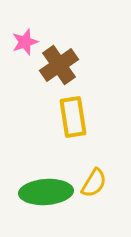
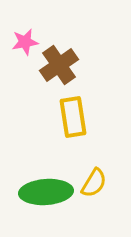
pink star: rotated 8 degrees clockwise
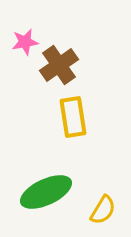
yellow semicircle: moved 9 px right, 27 px down
green ellipse: rotated 21 degrees counterclockwise
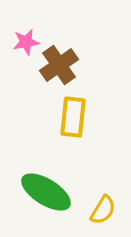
pink star: moved 1 px right
yellow rectangle: rotated 15 degrees clockwise
green ellipse: rotated 57 degrees clockwise
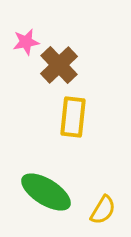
brown cross: rotated 9 degrees counterclockwise
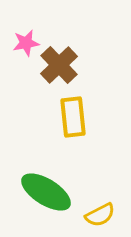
pink star: moved 1 px down
yellow rectangle: rotated 12 degrees counterclockwise
yellow semicircle: moved 3 px left, 5 px down; rotated 32 degrees clockwise
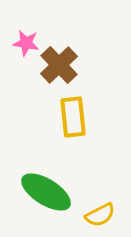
pink star: rotated 20 degrees clockwise
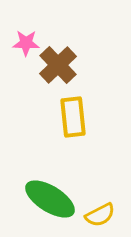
pink star: rotated 8 degrees counterclockwise
brown cross: moved 1 px left
green ellipse: moved 4 px right, 7 px down
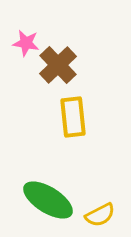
pink star: rotated 8 degrees clockwise
green ellipse: moved 2 px left, 1 px down
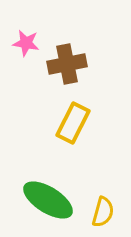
brown cross: moved 9 px right, 1 px up; rotated 33 degrees clockwise
yellow rectangle: moved 6 px down; rotated 33 degrees clockwise
yellow semicircle: moved 3 px right, 3 px up; rotated 48 degrees counterclockwise
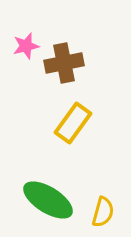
pink star: moved 3 px down; rotated 24 degrees counterclockwise
brown cross: moved 3 px left, 1 px up
yellow rectangle: rotated 9 degrees clockwise
